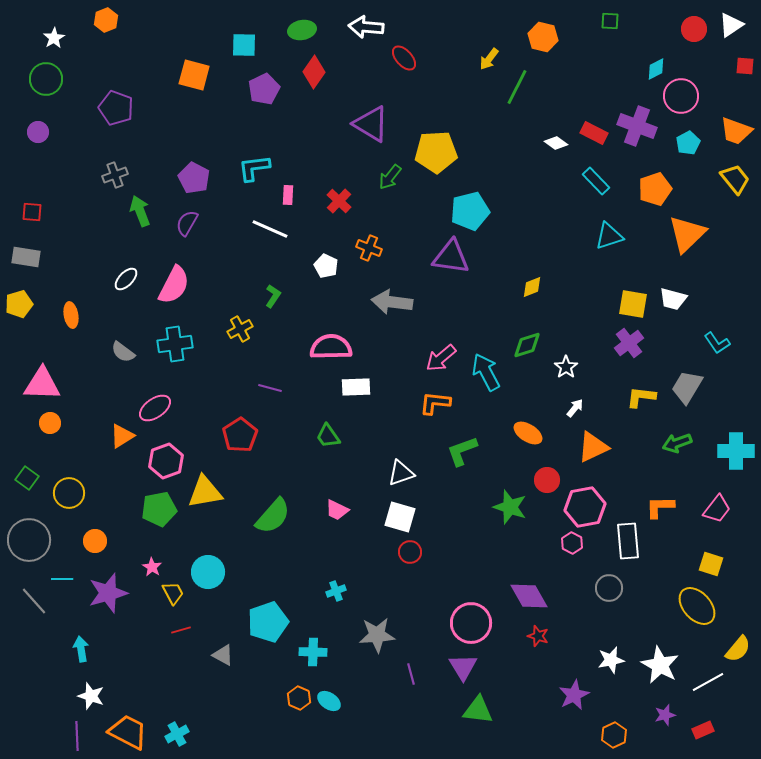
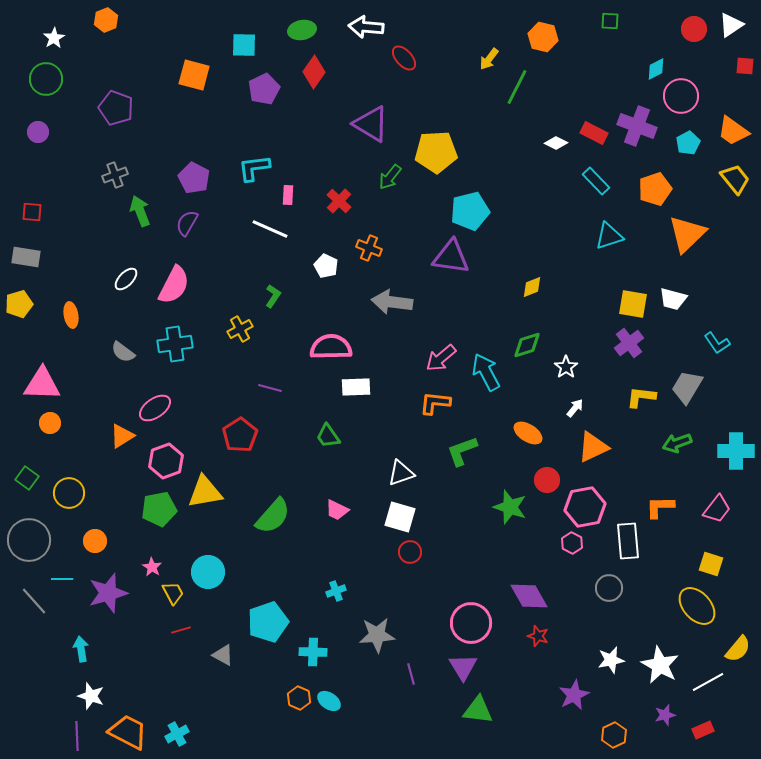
orange trapezoid at (736, 131): moved 3 px left; rotated 16 degrees clockwise
white diamond at (556, 143): rotated 10 degrees counterclockwise
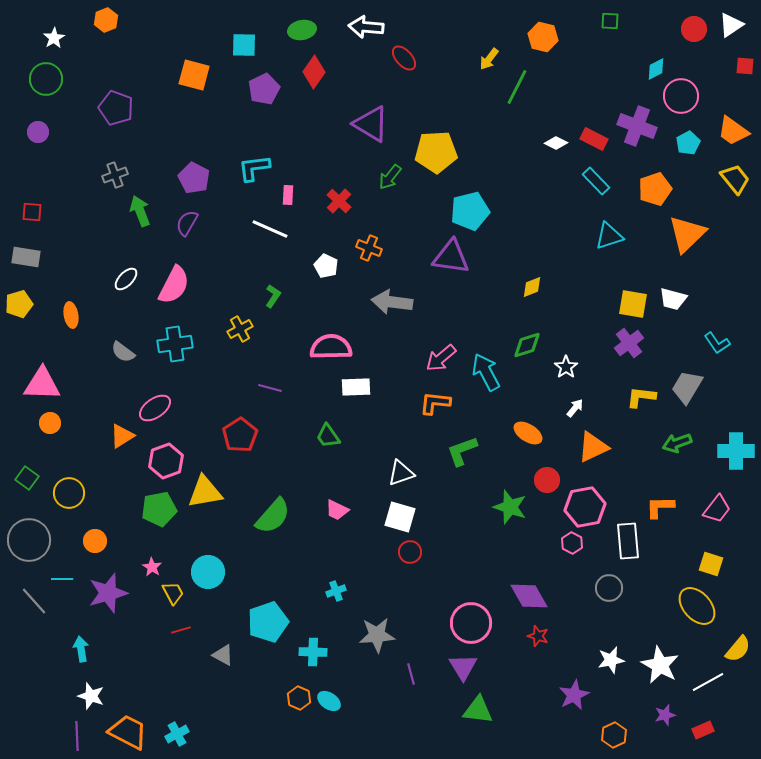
red rectangle at (594, 133): moved 6 px down
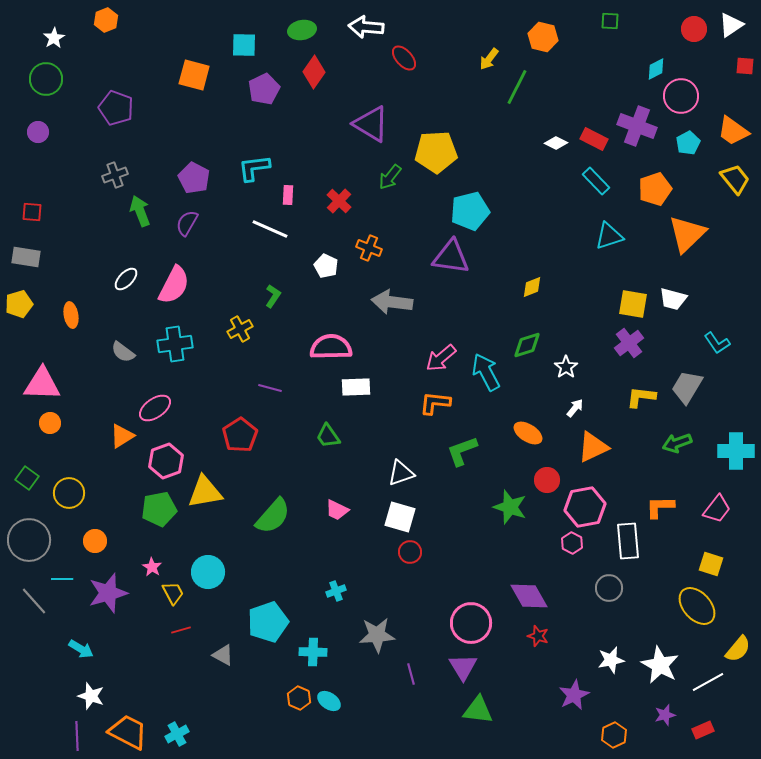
cyan arrow at (81, 649): rotated 130 degrees clockwise
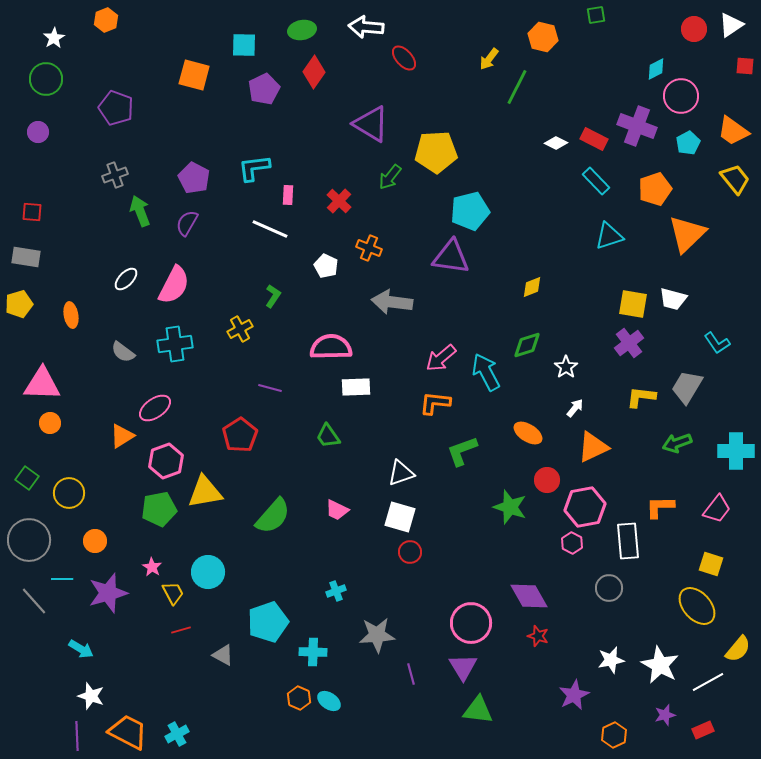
green square at (610, 21): moved 14 px left, 6 px up; rotated 12 degrees counterclockwise
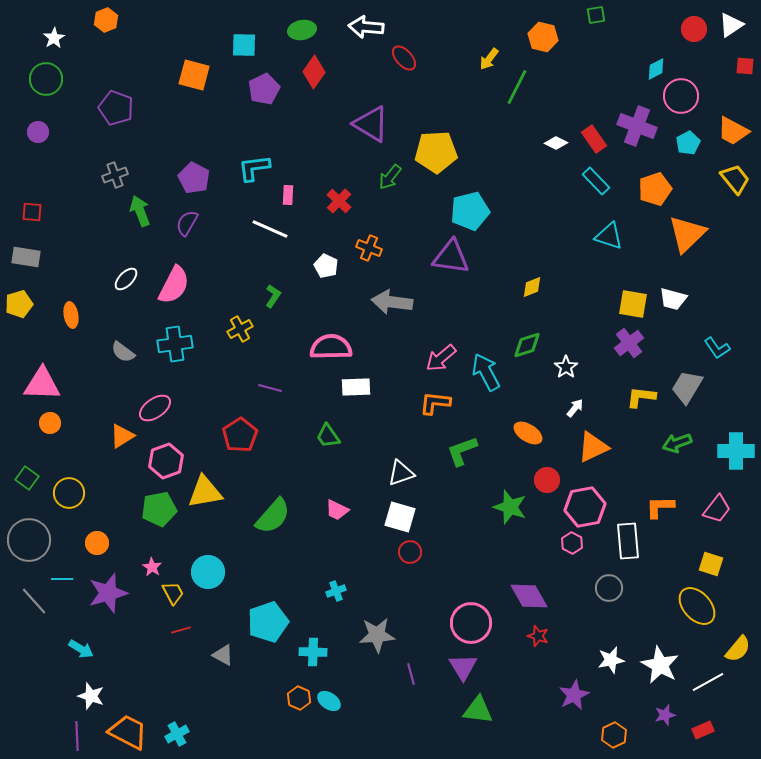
orange trapezoid at (733, 131): rotated 8 degrees counterclockwise
red rectangle at (594, 139): rotated 28 degrees clockwise
cyan triangle at (609, 236): rotated 36 degrees clockwise
cyan L-shape at (717, 343): moved 5 px down
orange circle at (95, 541): moved 2 px right, 2 px down
